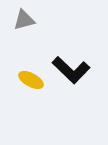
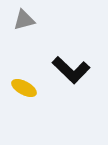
yellow ellipse: moved 7 px left, 8 px down
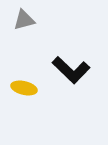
yellow ellipse: rotated 15 degrees counterclockwise
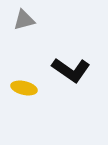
black L-shape: rotated 9 degrees counterclockwise
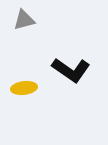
yellow ellipse: rotated 20 degrees counterclockwise
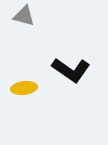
gray triangle: moved 4 px up; rotated 30 degrees clockwise
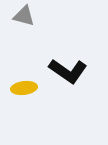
black L-shape: moved 3 px left, 1 px down
